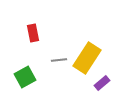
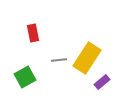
purple rectangle: moved 1 px up
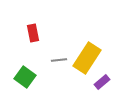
green square: rotated 25 degrees counterclockwise
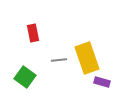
yellow rectangle: rotated 52 degrees counterclockwise
purple rectangle: rotated 56 degrees clockwise
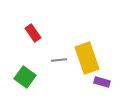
red rectangle: rotated 24 degrees counterclockwise
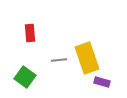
red rectangle: moved 3 px left; rotated 30 degrees clockwise
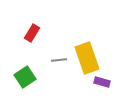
red rectangle: moved 2 px right; rotated 36 degrees clockwise
green square: rotated 20 degrees clockwise
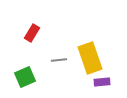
yellow rectangle: moved 3 px right
green square: rotated 10 degrees clockwise
purple rectangle: rotated 21 degrees counterclockwise
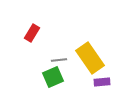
yellow rectangle: rotated 16 degrees counterclockwise
green square: moved 28 px right
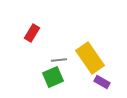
purple rectangle: rotated 35 degrees clockwise
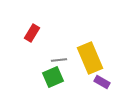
yellow rectangle: rotated 12 degrees clockwise
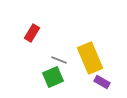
gray line: rotated 28 degrees clockwise
